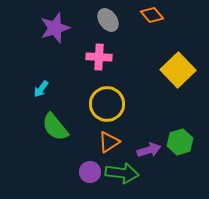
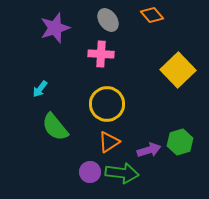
pink cross: moved 2 px right, 3 px up
cyan arrow: moved 1 px left
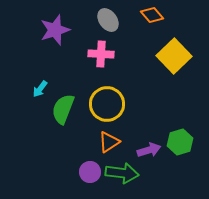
purple star: moved 2 px down
yellow square: moved 4 px left, 14 px up
green semicircle: moved 8 px right, 18 px up; rotated 60 degrees clockwise
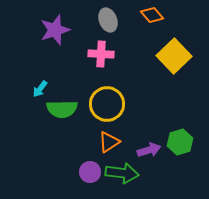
gray ellipse: rotated 15 degrees clockwise
green semicircle: moved 1 px left; rotated 112 degrees counterclockwise
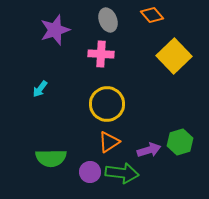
green semicircle: moved 11 px left, 49 px down
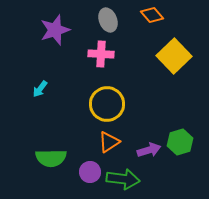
green arrow: moved 1 px right, 6 px down
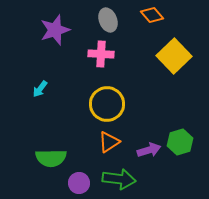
purple circle: moved 11 px left, 11 px down
green arrow: moved 4 px left
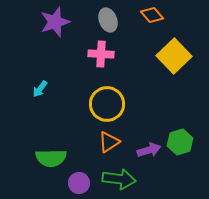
purple star: moved 8 px up
